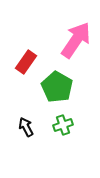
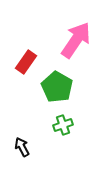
black arrow: moved 4 px left, 20 px down
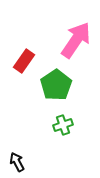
red rectangle: moved 2 px left, 1 px up
green pentagon: moved 1 px left, 2 px up; rotated 8 degrees clockwise
black arrow: moved 5 px left, 15 px down
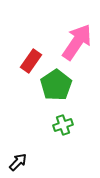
pink arrow: moved 1 px right, 2 px down
red rectangle: moved 7 px right
black arrow: moved 1 px right; rotated 72 degrees clockwise
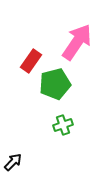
green pentagon: moved 1 px left, 1 px up; rotated 20 degrees clockwise
black arrow: moved 5 px left
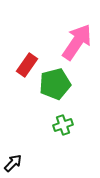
red rectangle: moved 4 px left, 4 px down
black arrow: moved 1 px down
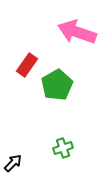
pink arrow: moved 10 px up; rotated 105 degrees counterclockwise
green pentagon: moved 2 px right, 1 px down; rotated 16 degrees counterclockwise
green cross: moved 23 px down
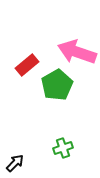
pink arrow: moved 20 px down
red rectangle: rotated 15 degrees clockwise
black arrow: moved 2 px right
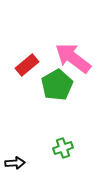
pink arrow: moved 4 px left, 6 px down; rotated 18 degrees clockwise
black arrow: rotated 42 degrees clockwise
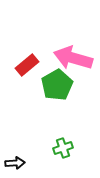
pink arrow: rotated 21 degrees counterclockwise
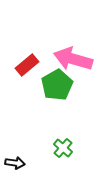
pink arrow: moved 1 px down
green cross: rotated 30 degrees counterclockwise
black arrow: rotated 12 degrees clockwise
